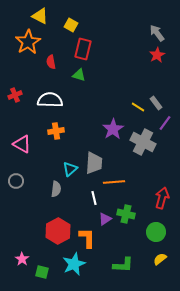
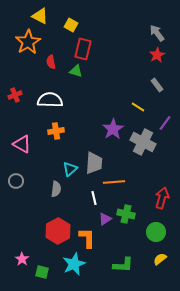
green triangle: moved 3 px left, 4 px up
gray rectangle: moved 1 px right, 18 px up
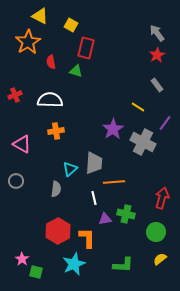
red rectangle: moved 3 px right, 1 px up
purple triangle: rotated 24 degrees clockwise
green square: moved 6 px left
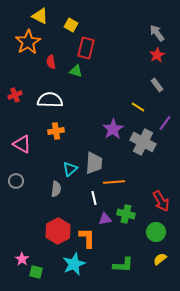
red arrow: moved 1 px left, 3 px down; rotated 135 degrees clockwise
